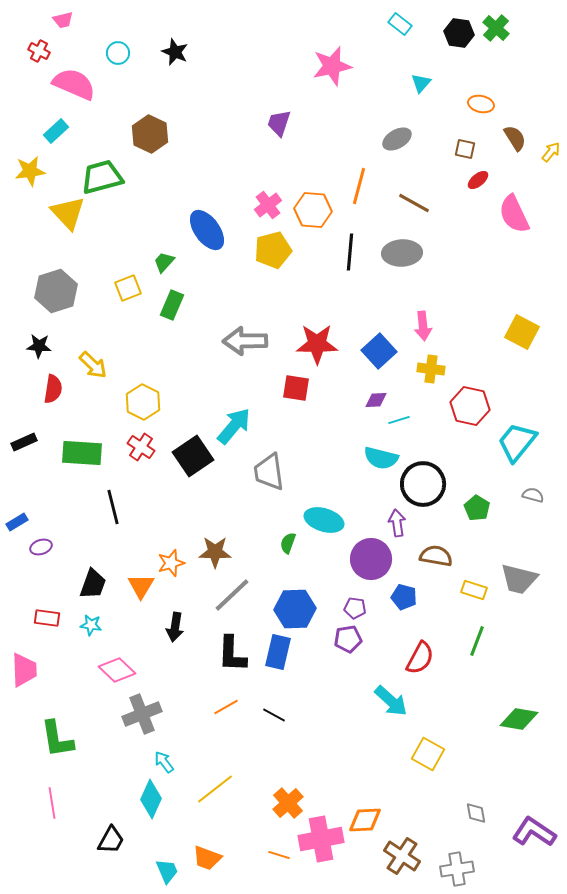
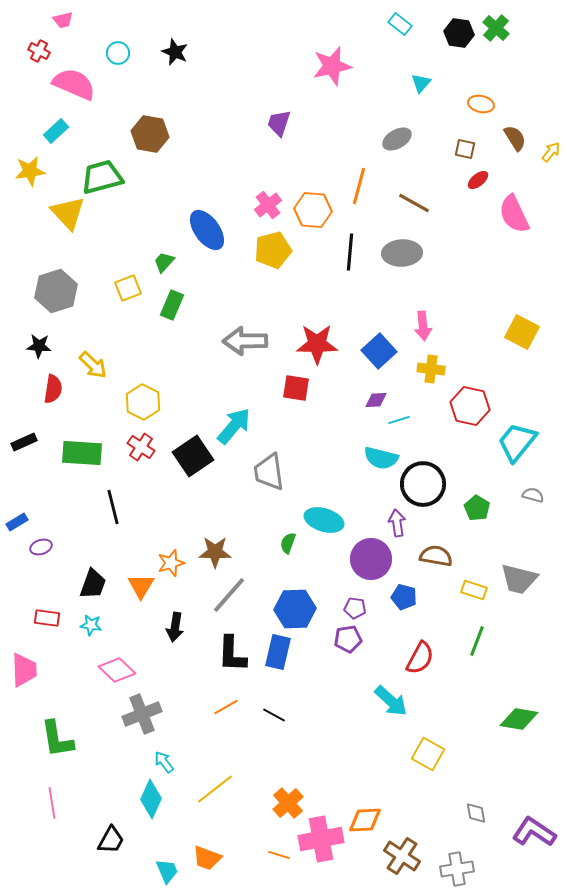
brown hexagon at (150, 134): rotated 15 degrees counterclockwise
gray line at (232, 595): moved 3 px left; rotated 6 degrees counterclockwise
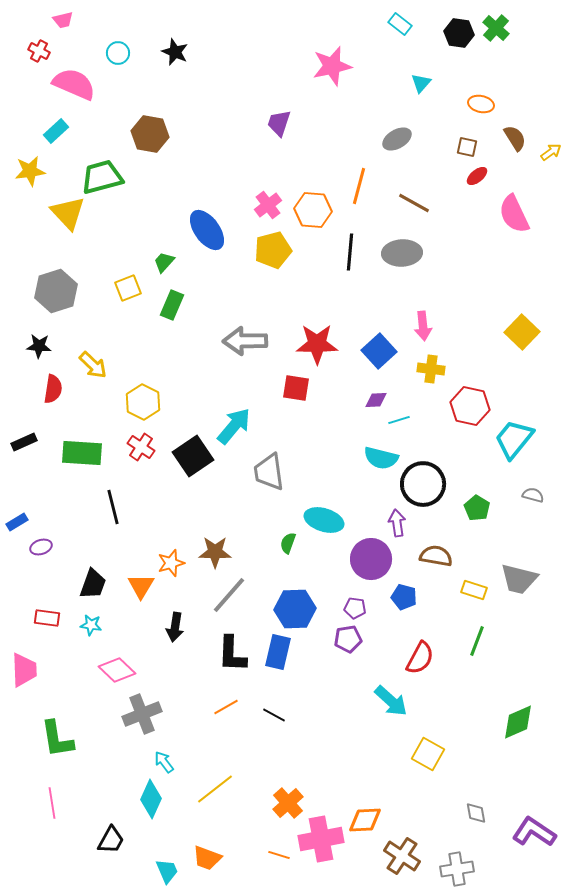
brown square at (465, 149): moved 2 px right, 2 px up
yellow arrow at (551, 152): rotated 15 degrees clockwise
red ellipse at (478, 180): moved 1 px left, 4 px up
yellow square at (522, 332): rotated 16 degrees clockwise
cyan trapezoid at (517, 442): moved 3 px left, 3 px up
green diamond at (519, 719): moved 1 px left, 3 px down; rotated 33 degrees counterclockwise
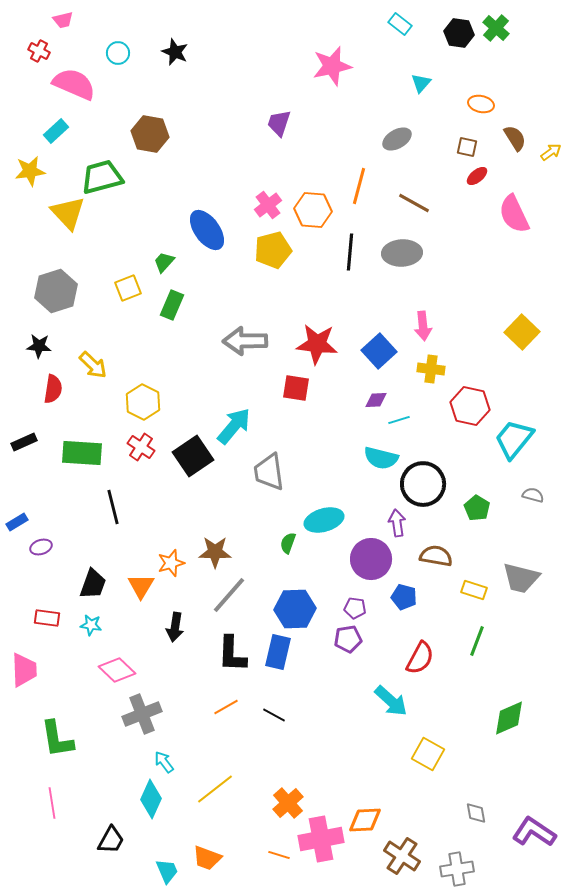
red star at (317, 344): rotated 6 degrees clockwise
cyan ellipse at (324, 520): rotated 33 degrees counterclockwise
gray trapezoid at (519, 579): moved 2 px right, 1 px up
green diamond at (518, 722): moved 9 px left, 4 px up
